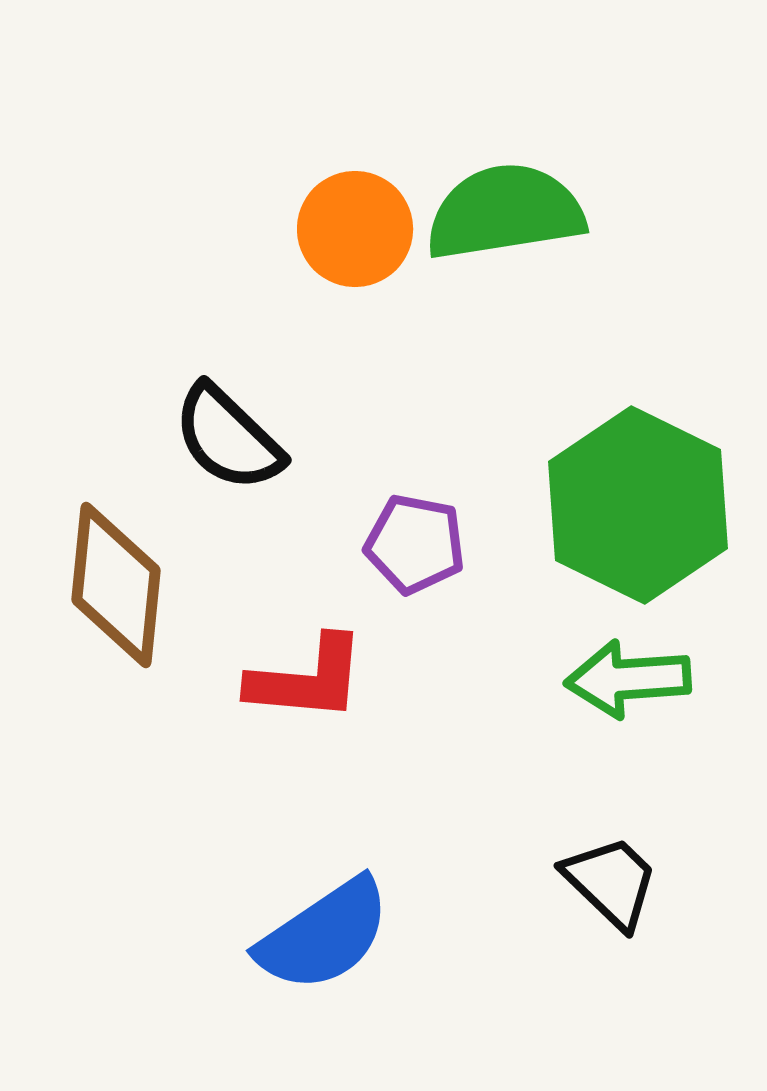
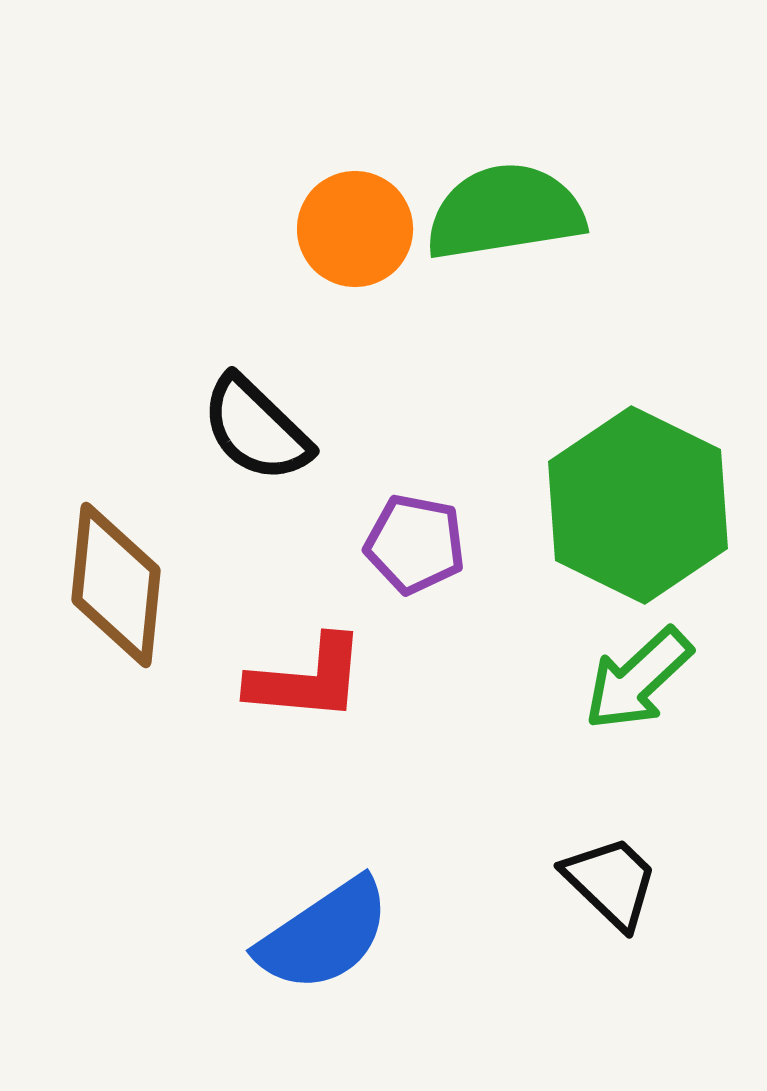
black semicircle: moved 28 px right, 9 px up
green arrow: moved 10 px right; rotated 39 degrees counterclockwise
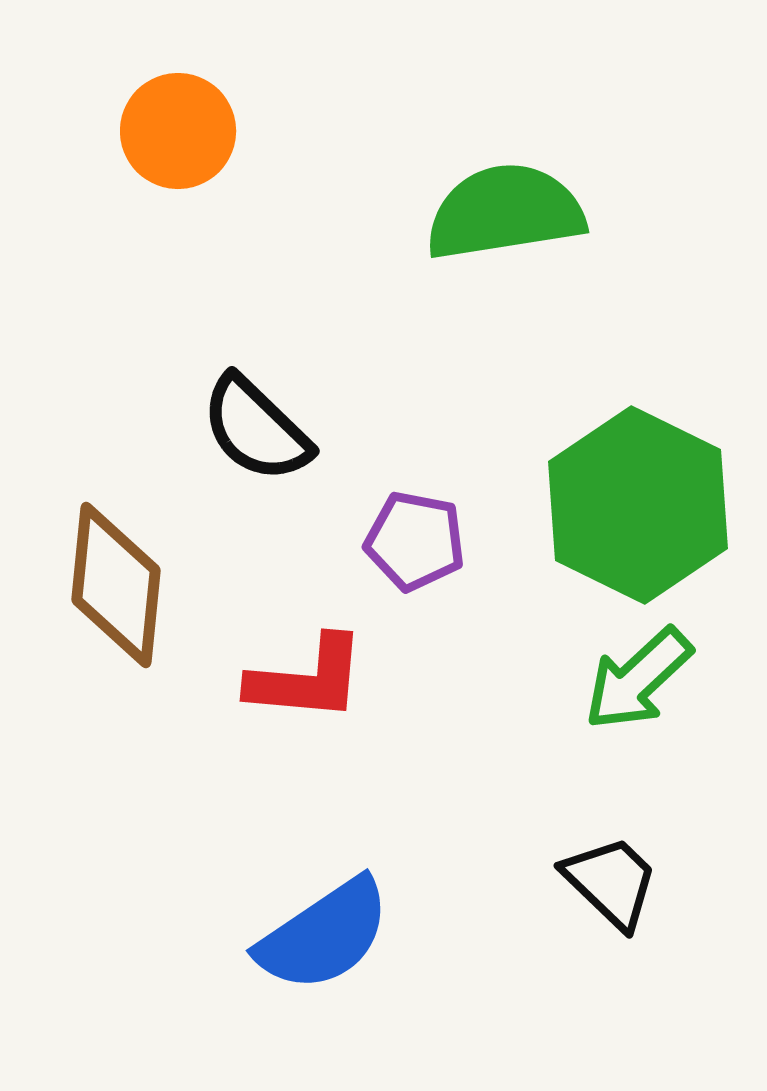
orange circle: moved 177 px left, 98 px up
purple pentagon: moved 3 px up
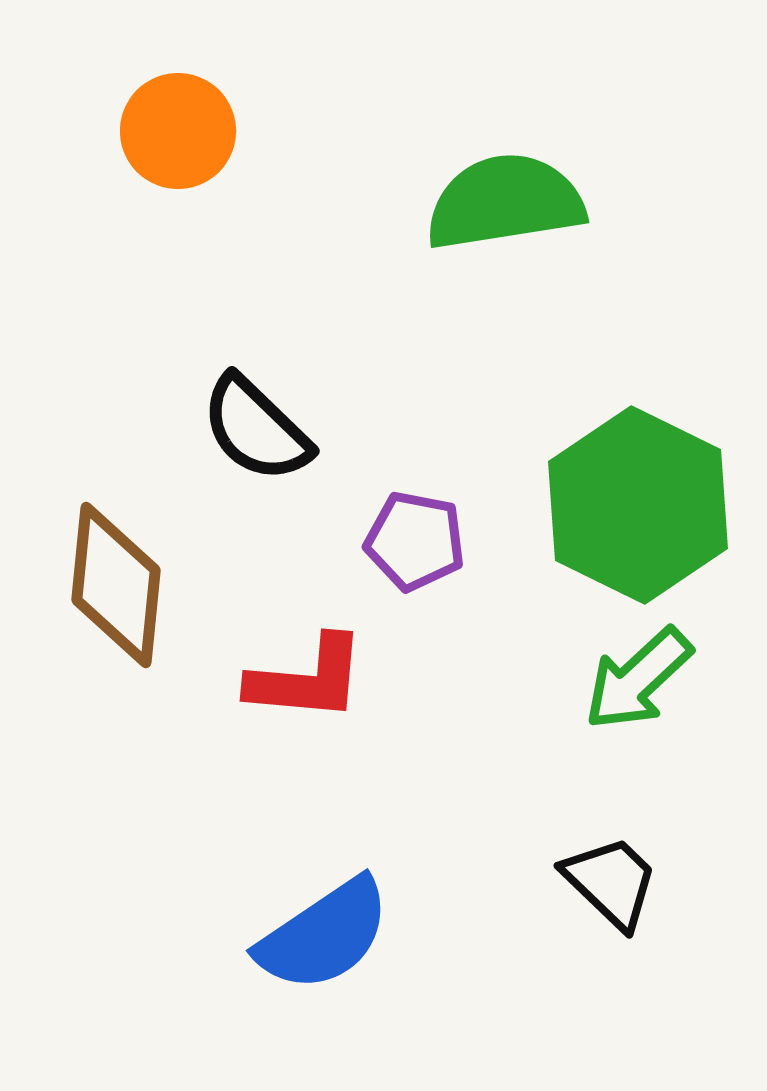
green semicircle: moved 10 px up
